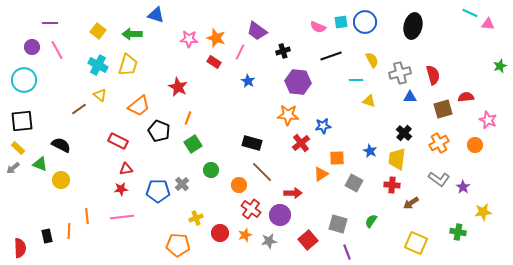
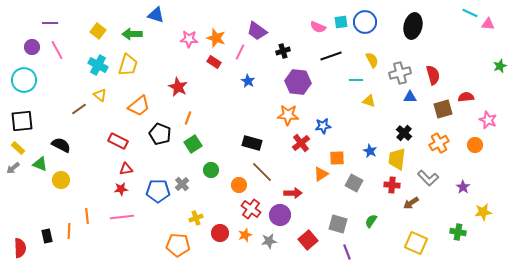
black pentagon at (159, 131): moved 1 px right, 3 px down
gray L-shape at (439, 179): moved 11 px left, 1 px up; rotated 10 degrees clockwise
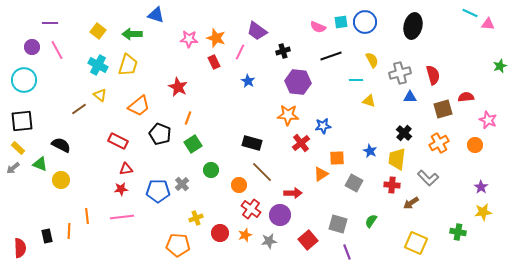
red rectangle at (214, 62): rotated 32 degrees clockwise
purple star at (463, 187): moved 18 px right
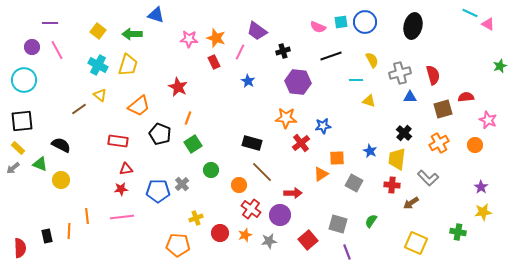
pink triangle at (488, 24): rotated 24 degrees clockwise
orange star at (288, 115): moved 2 px left, 3 px down
red rectangle at (118, 141): rotated 18 degrees counterclockwise
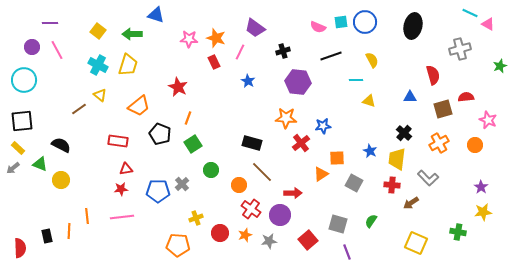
purple trapezoid at (257, 31): moved 2 px left, 3 px up
gray cross at (400, 73): moved 60 px right, 24 px up
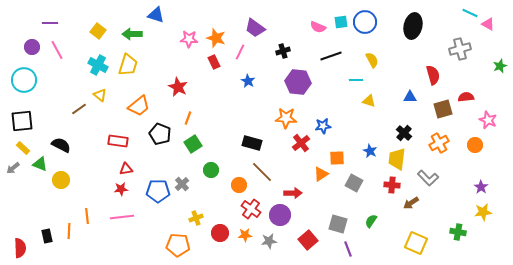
yellow rectangle at (18, 148): moved 5 px right
orange star at (245, 235): rotated 16 degrees clockwise
purple line at (347, 252): moved 1 px right, 3 px up
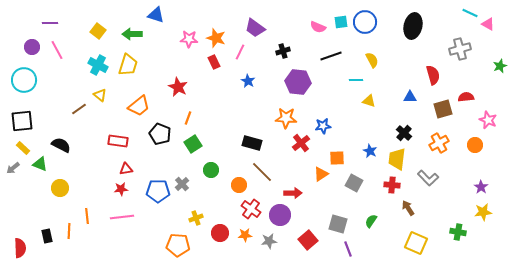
yellow circle at (61, 180): moved 1 px left, 8 px down
brown arrow at (411, 203): moved 3 px left, 5 px down; rotated 91 degrees clockwise
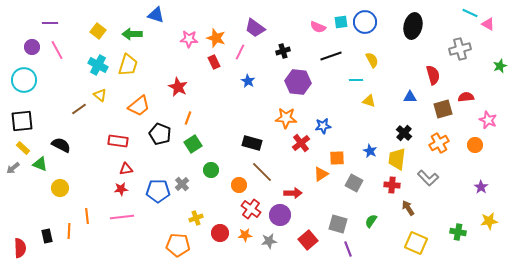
yellow star at (483, 212): moved 6 px right, 9 px down
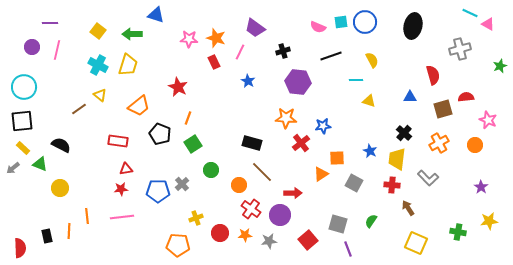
pink line at (57, 50): rotated 42 degrees clockwise
cyan circle at (24, 80): moved 7 px down
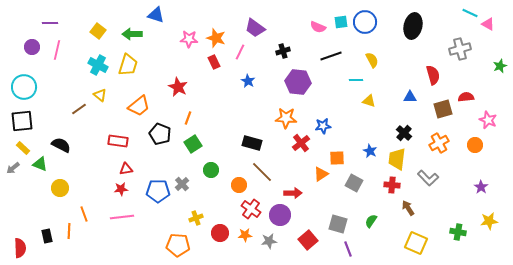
orange line at (87, 216): moved 3 px left, 2 px up; rotated 14 degrees counterclockwise
